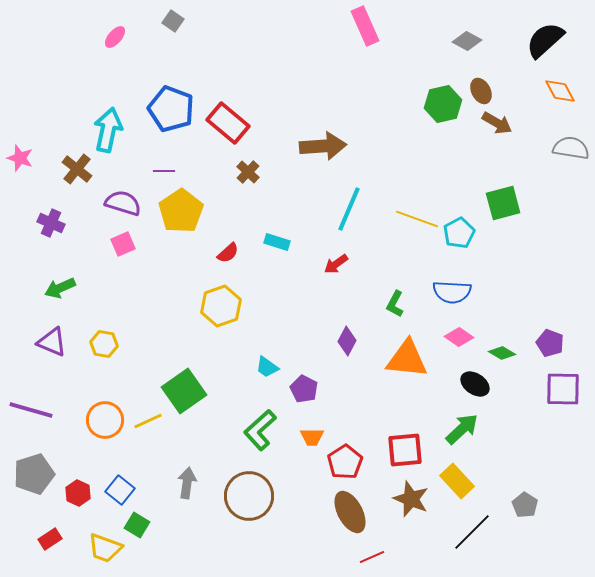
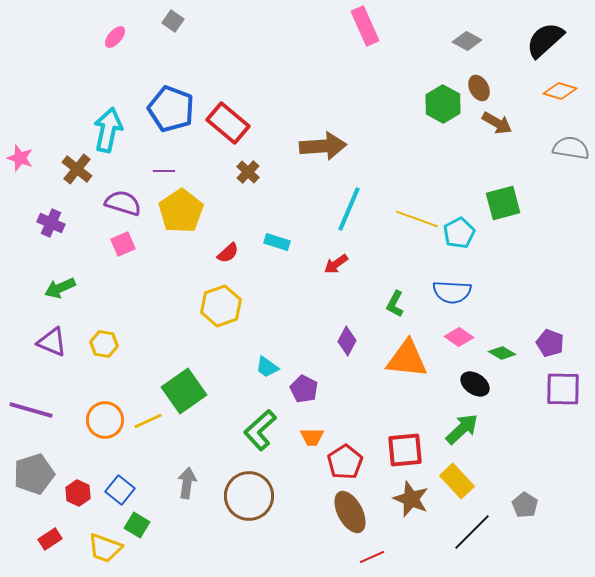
brown ellipse at (481, 91): moved 2 px left, 3 px up
orange diamond at (560, 91): rotated 44 degrees counterclockwise
green hexagon at (443, 104): rotated 18 degrees counterclockwise
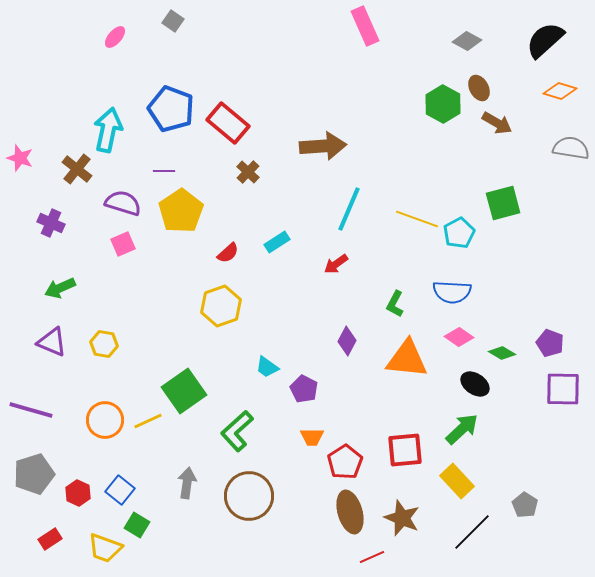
cyan rectangle at (277, 242): rotated 50 degrees counterclockwise
green L-shape at (260, 430): moved 23 px left, 1 px down
brown star at (411, 499): moved 9 px left, 19 px down
brown ellipse at (350, 512): rotated 12 degrees clockwise
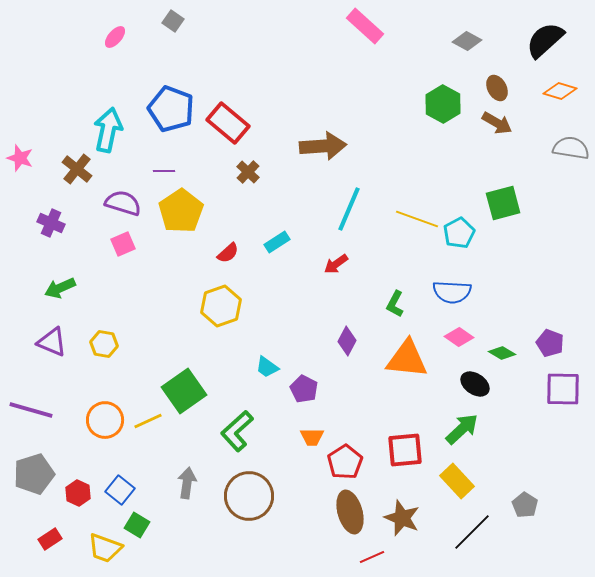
pink rectangle at (365, 26): rotated 24 degrees counterclockwise
brown ellipse at (479, 88): moved 18 px right
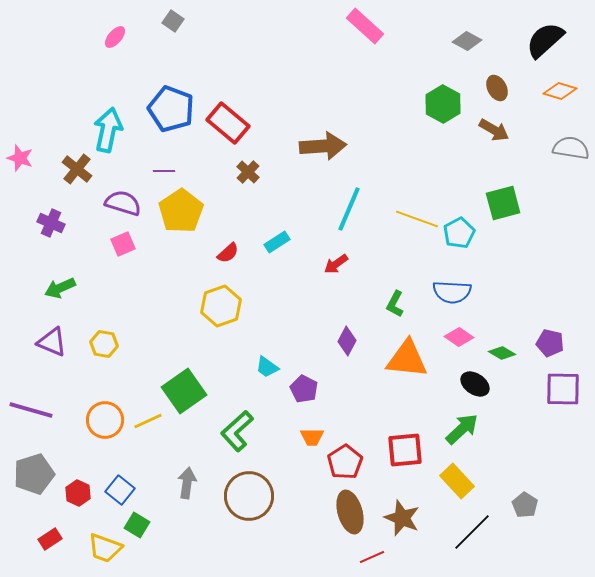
brown arrow at (497, 123): moved 3 px left, 7 px down
purple pentagon at (550, 343): rotated 8 degrees counterclockwise
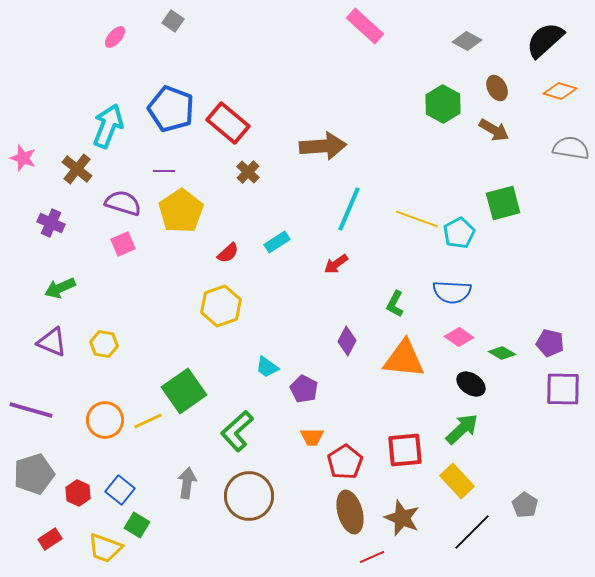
cyan arrow at (108, 130): moved 4 px up; rotated 9 degrees clockwise
pink star at (20, 158): moved 3 px right
orange triangle at (407, 359): moved 3 px left
black ellipse at (475, 384): moved 4 px left
